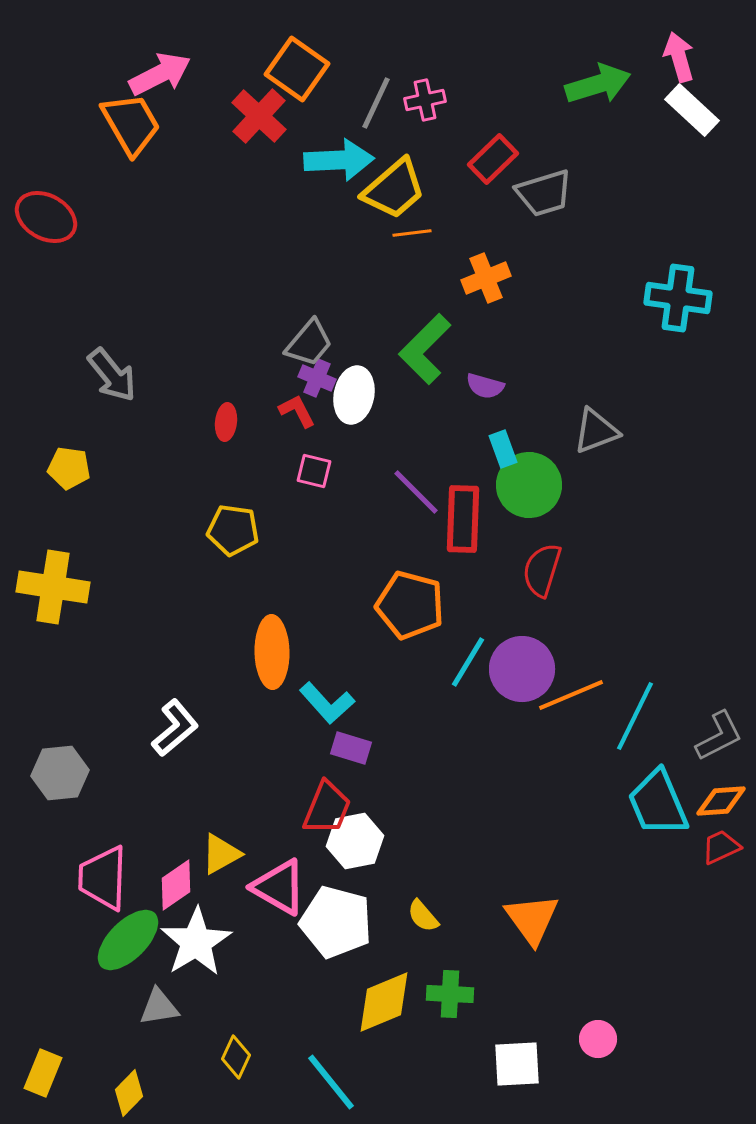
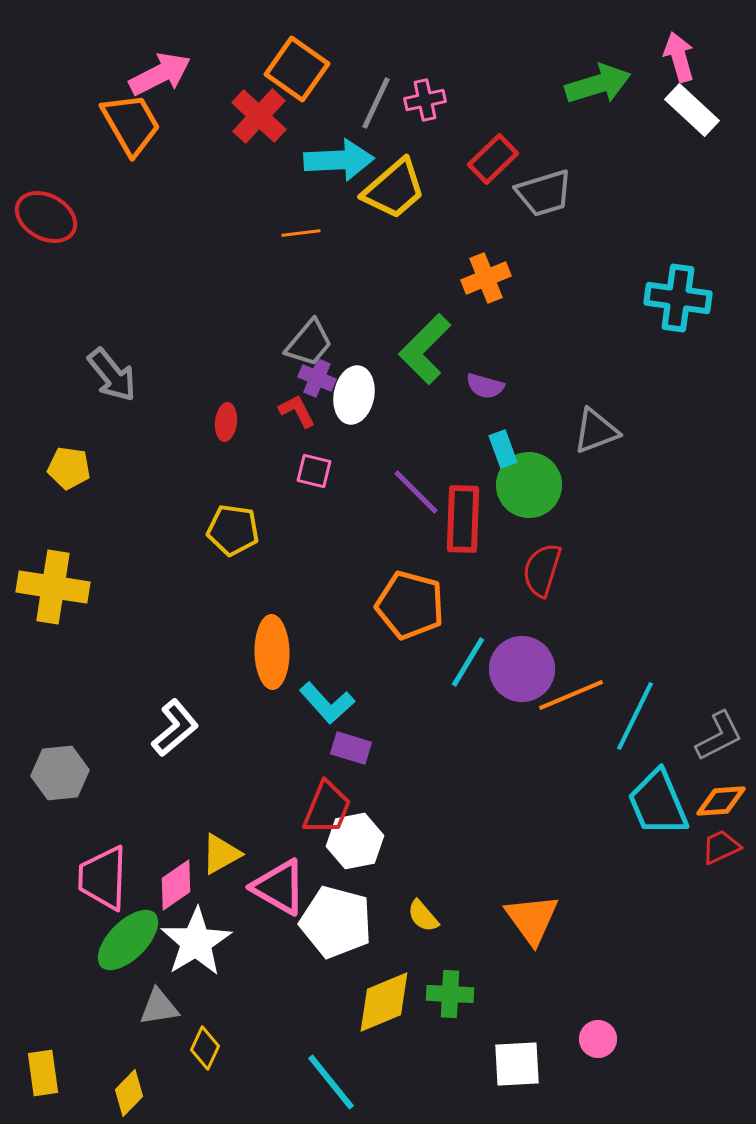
orange line at (412, 233): moved 111 px left
yellow diamond at (236, 1057): moved 31 px left, 9 px up
yellow rectangle at (43, 1073): rotated 30 degrees counterclockwise
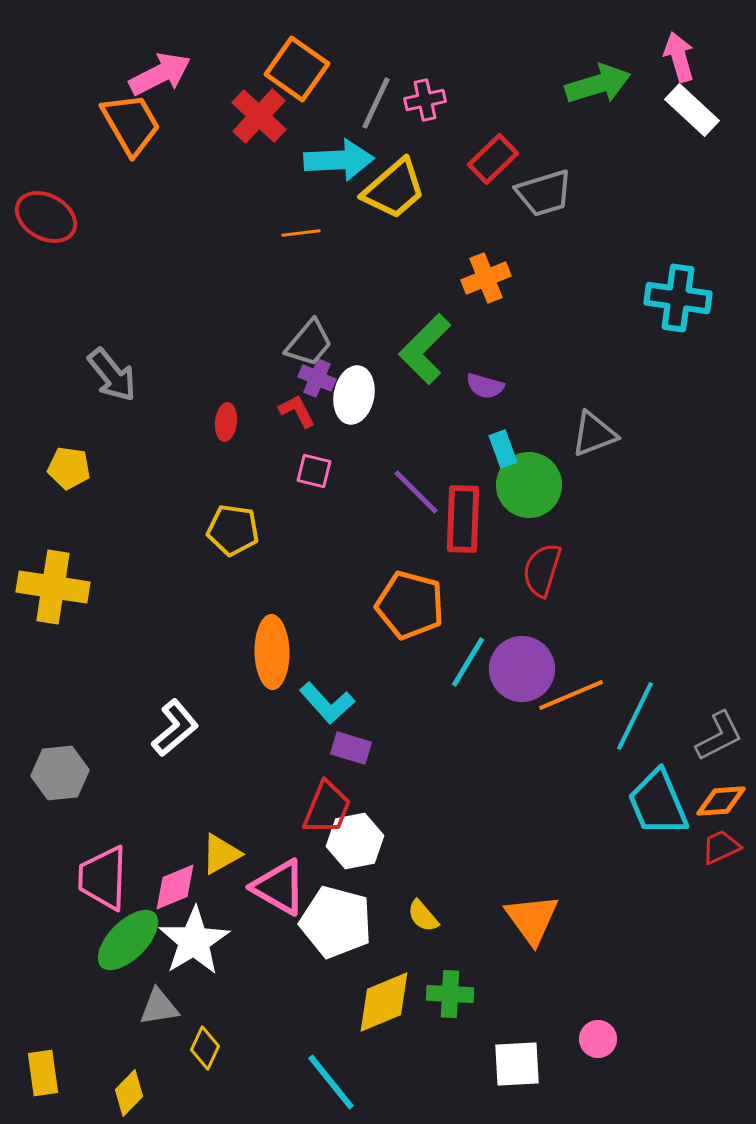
gray triangle at (596, 431): moved 2 px left, 3 px down
pink diamond at (176, 885): moved 1 px left, 2 px down; rotated 12 degrees clockwise
white star at (196, 942): moved 2 px left, 1 px up
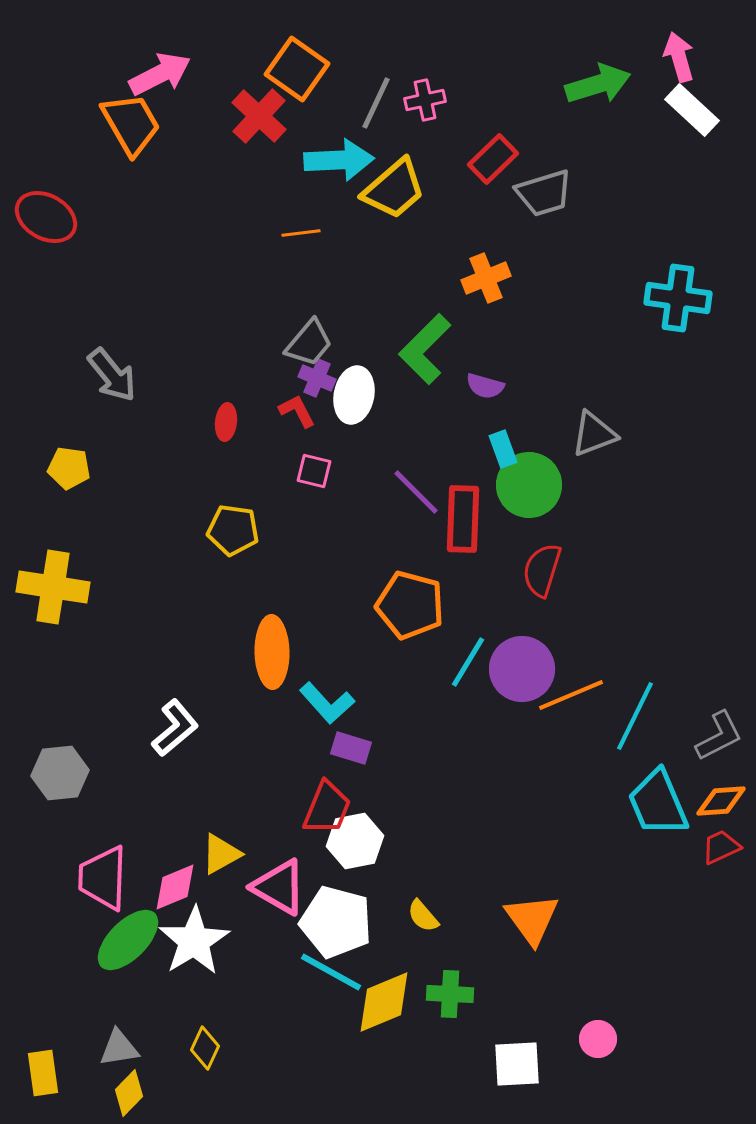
gray triangle at (159, 1007): moved 40 px left, 41 px down
cyan line at (331, 1082): moved 110 px up; rotated 22 degrees counterclockwise
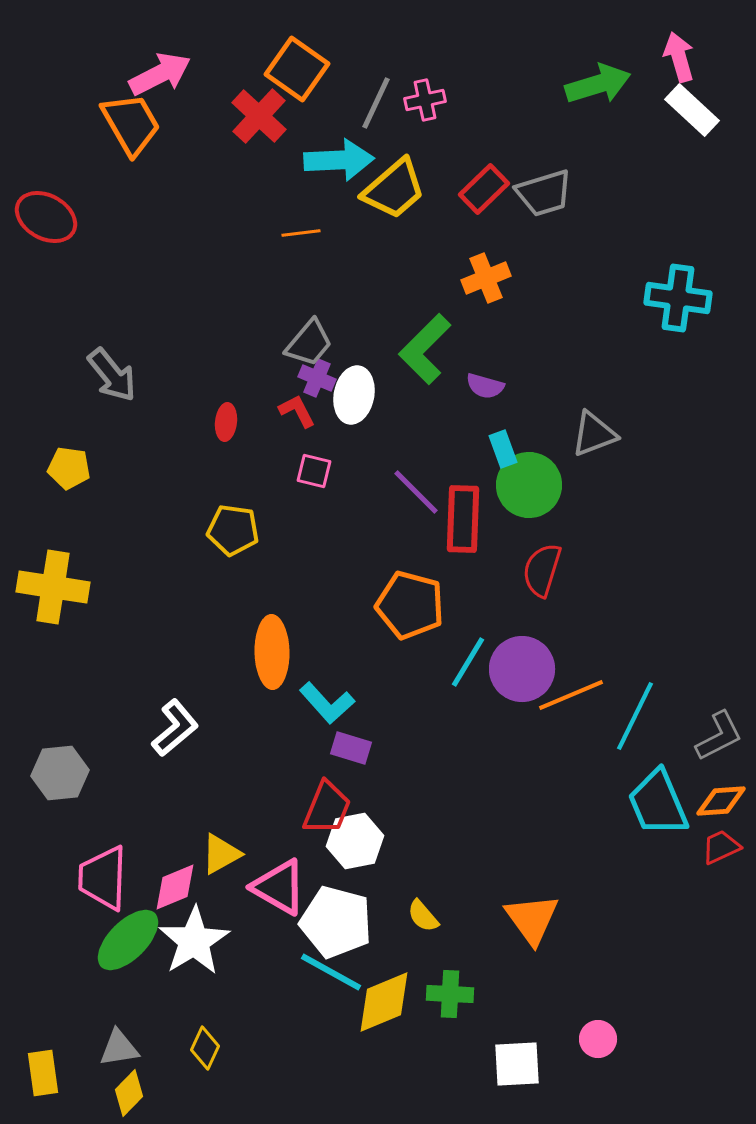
red rectangle at (493, 159): moved 9 px left, 30 px down
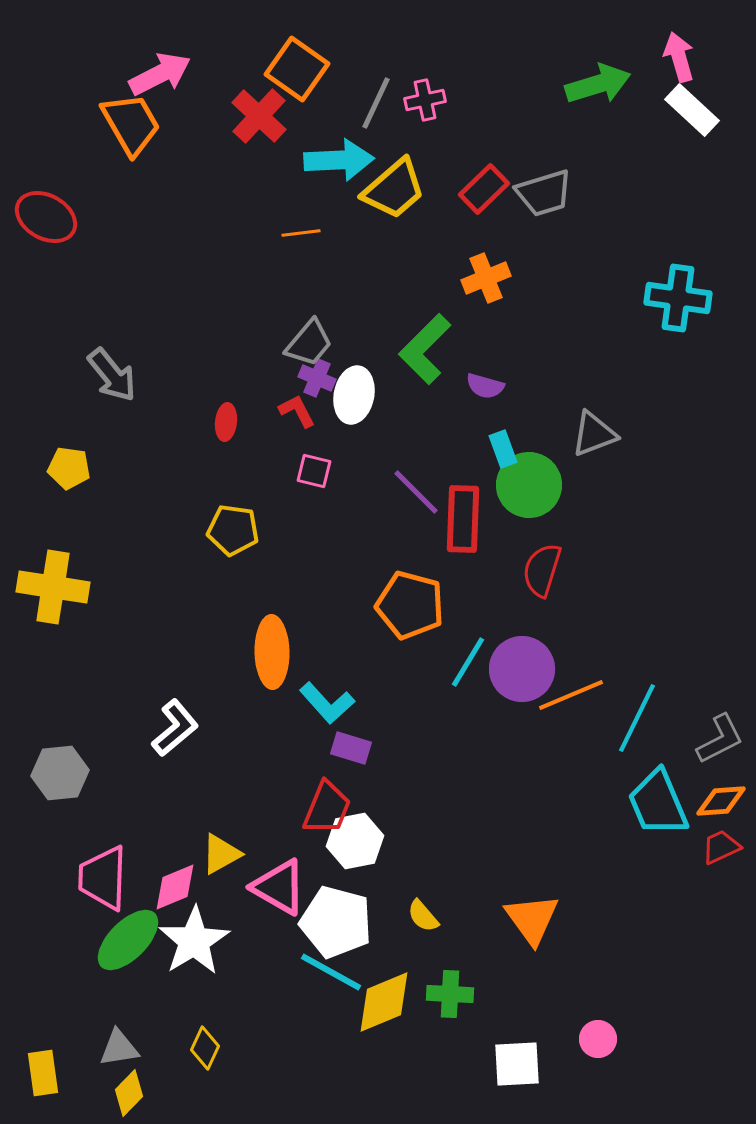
cyan line at (635, 716): moved 2 px right, 2 px down
gray L-shape at (719, 736): moved 1 px right, 3 px down
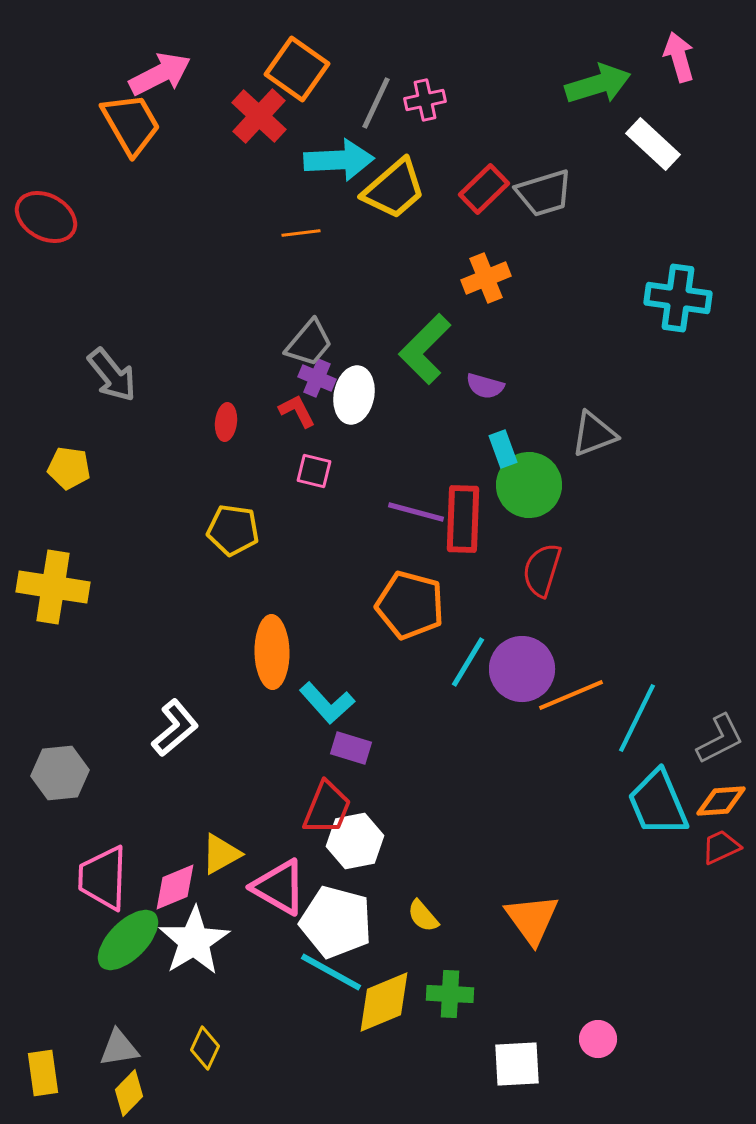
white rectangle at (692, 110): moved 39 px left, 34 px down
purple line at (416, 492): moved 20 px down; rotated 30 degrees counterclockwise
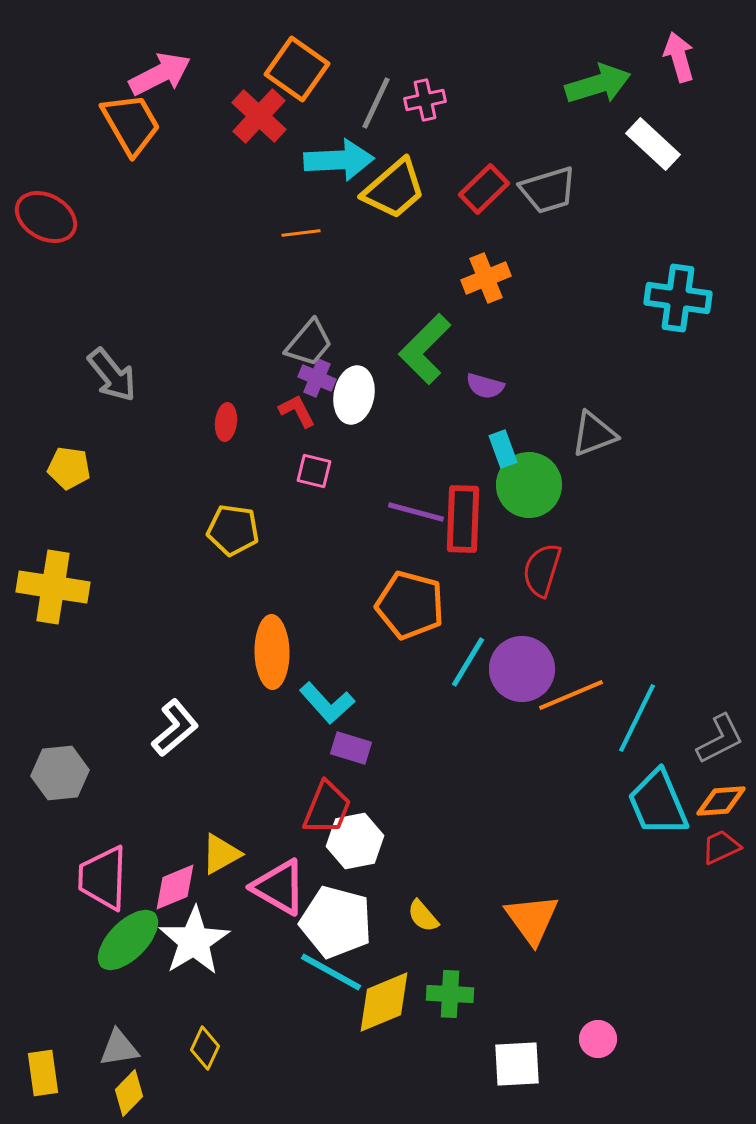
gray trapezoid at (544, 193): moved 4 px right, 3 px up
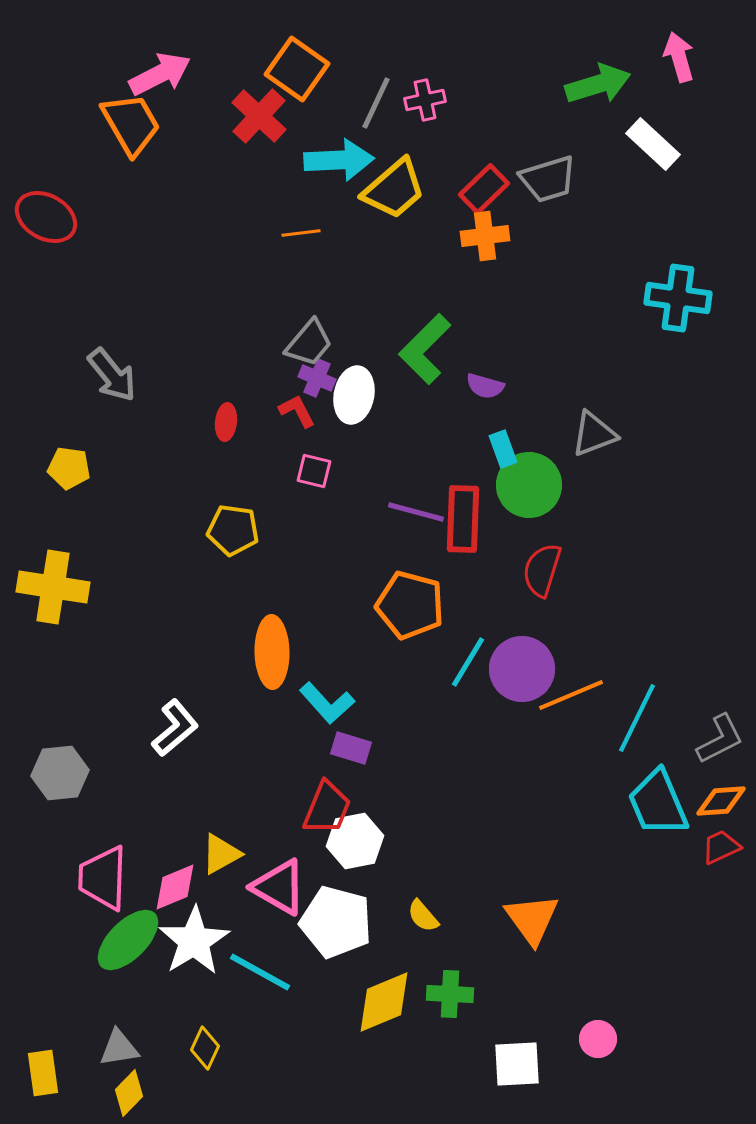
gray trapezoid at (548, 190): moved 11 px up
orange cross at (486, 278): moved 1 px left, 42 px up; rotated 15 degrees clockwise
cyan line at (331, 972): moved 71 px left
